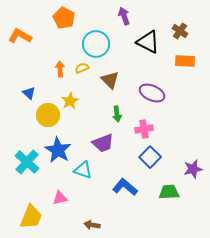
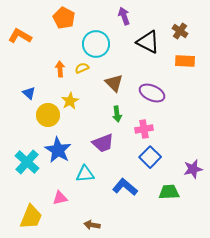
brown triangle: moved 4 px right, 3 px down
cyan triangle: moved 2 px right, 4 px down; rotated 24 degrees counterclockwise
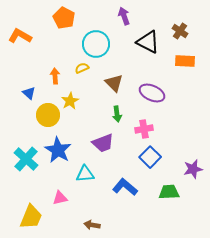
orange arrow: moved 5 px left, 7 px down
cyan cross: moved 1 px left, 3 px up
